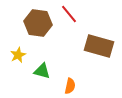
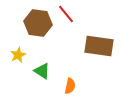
red line: moved 3 px left
brown rectangle: rotated 8 degrees counterclockwise
green triangle: rotated 18 degrees clockwise
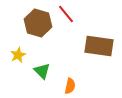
brown hexagon: rotated 8 degrees clockwise
green triangle: rotated 12 degrees clockwise
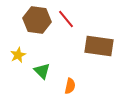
red line: moved 5 px down
brown hexagon: moved 1 px left, 3 px up; rotated 8 degrees counterclockwise
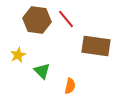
brown rectangle: moved 3 px left
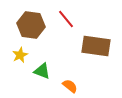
brown hexagon: moved 6 px left, 5 px down
yellow star: moved 2 px right
green triangle: rotated 24 degrees counterclockwise
orange semicircle: rotated 63 degrees counterclockwise
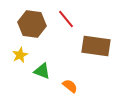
brown hexagon: moved 1 px right, 1 px up
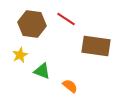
red line: rotated 18 degrees counterclockwise
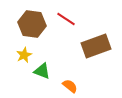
brown rectangle: rotated 28 degrees counterclockwise
yellow star: moved 4 px right
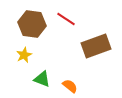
green triangle: moved 8 px down
